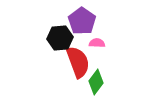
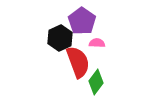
black hexagon: rotated 20 degrees counterclockwise
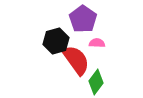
purple pentagon: moved 1 px right, 2 px up
black hexagon: moved 4 px left, 3 px down; rotated 10 degrees clockwise
red semicircle: moved 2 px left, 2 px up; rotated 16 degrees counterclockwise
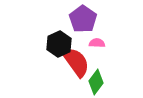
black hexagon: moved 3 px right, 3 px down; rotated 10 degrees counterclockwise
red semicircle: moved 2 px down
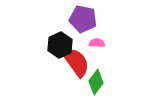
purple pentagon: rotated 24 degrees counterclockwise
black hexagon: moved 1 px right, 1 px down
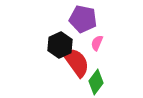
pink semicircle: rotated 70 degrees counterclockwise
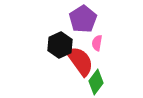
purple pentagon: rotated 28 degrees clockwise
pink semicircle: rotated 14 degrees counterclockwise
red semicircle: moved 4 px right, 1 px up
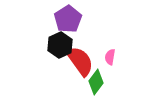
purple pentagon: moved 15 px left
pink semicircle: moved 13 px right, 14 px down
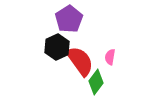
purple pentagon: moved 1 px right
black hexagon: moved 3 px left, 2 px down
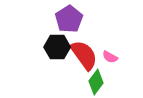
black hexagon: rotated 25 degrees clockwise
pink semicircle: rotated 70 degrees counterclockwise
red semicircle: moved 4 px right, 6 px up
